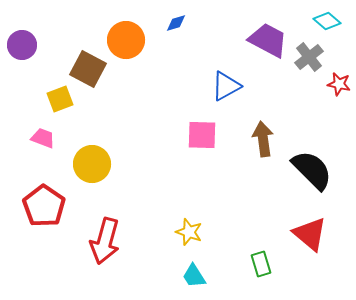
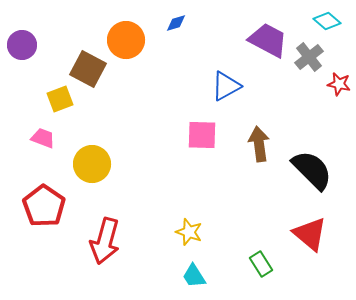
brown arrow: moved 4 px left, 5 px down
green rectangle: rotated 15 degrees counterclockwise
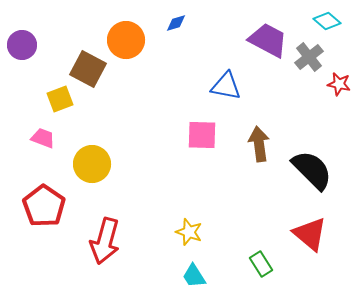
blue triangle: rotated 40 degrees clockwise
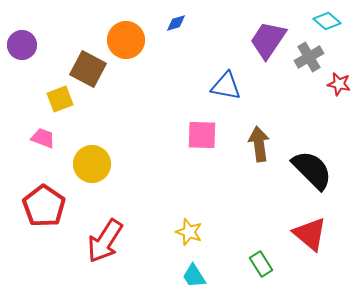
purple trapezoid: rotated 84 degrees counterclockwise
gray cross: rotated 8 degrees clockwise
red arrow: rotated 18 degrees clockwise
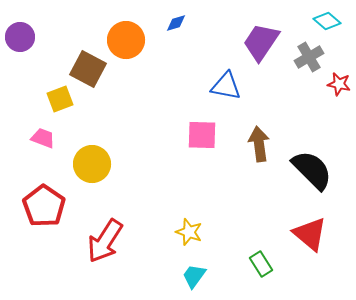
purple trapezoid: moved 7 px left, 2 px down
purple circle: moved 2 px left, 8 px up
cyan trapezoid: rotated 68 degrees clockwise
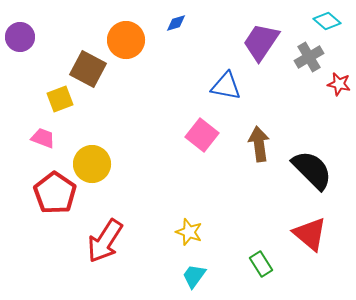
pink square: rotated 36 degrees clockwise
red pentagon: moved 11 px right, 13 px up
